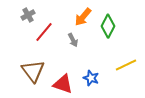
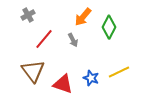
green diamond: moved 1 px right, 1 px down
red line: moved 7 px down
yellow line: moved 7 px left, 7 px down
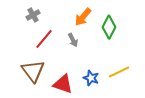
gray cross: moved 5 px right
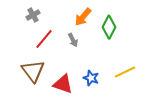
yellow line: moved 6 px right
